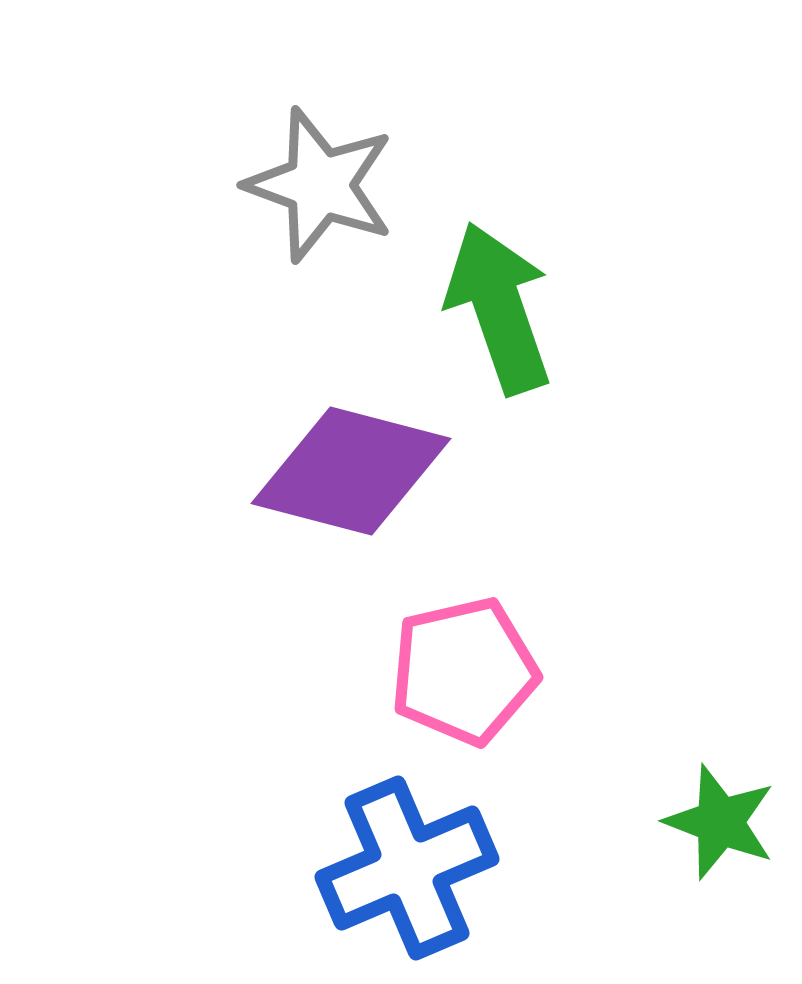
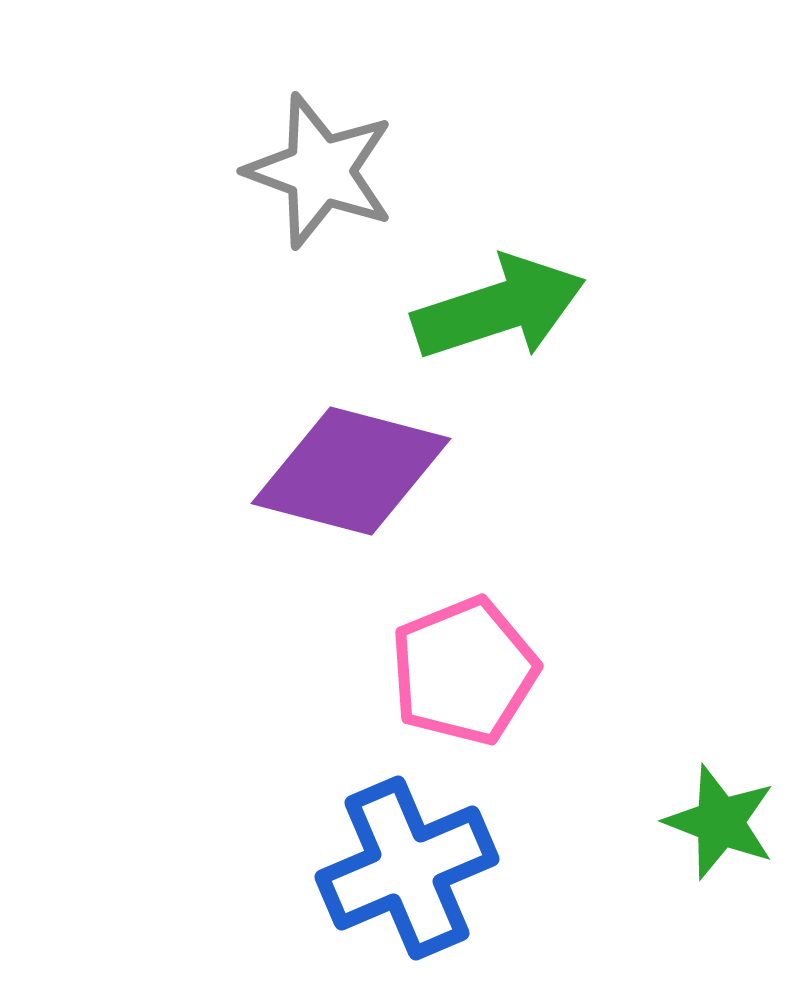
gray star: moved 14 px up
green arrow: rotated 91 degrees clockwise
pink pentagon: rotated 9 degrees counterclockwise
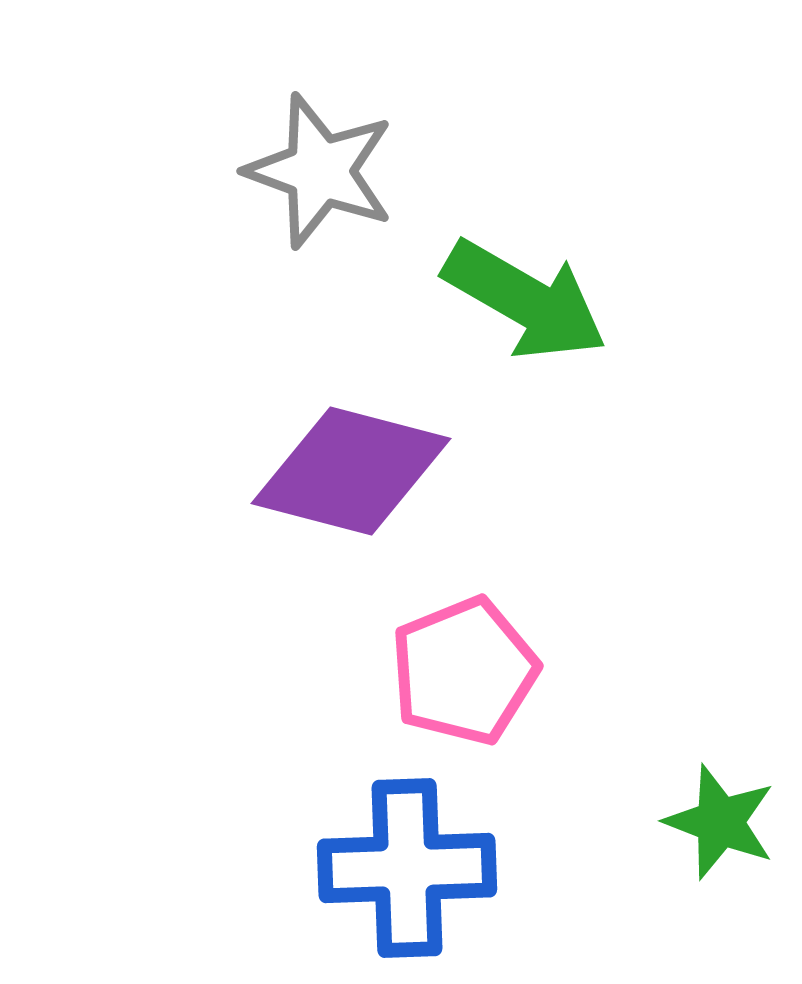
green arrow: moved 26 px right, 8 px up; rotated 48 degrees clockwise
blue cross: rotated 21 degrees clockwise
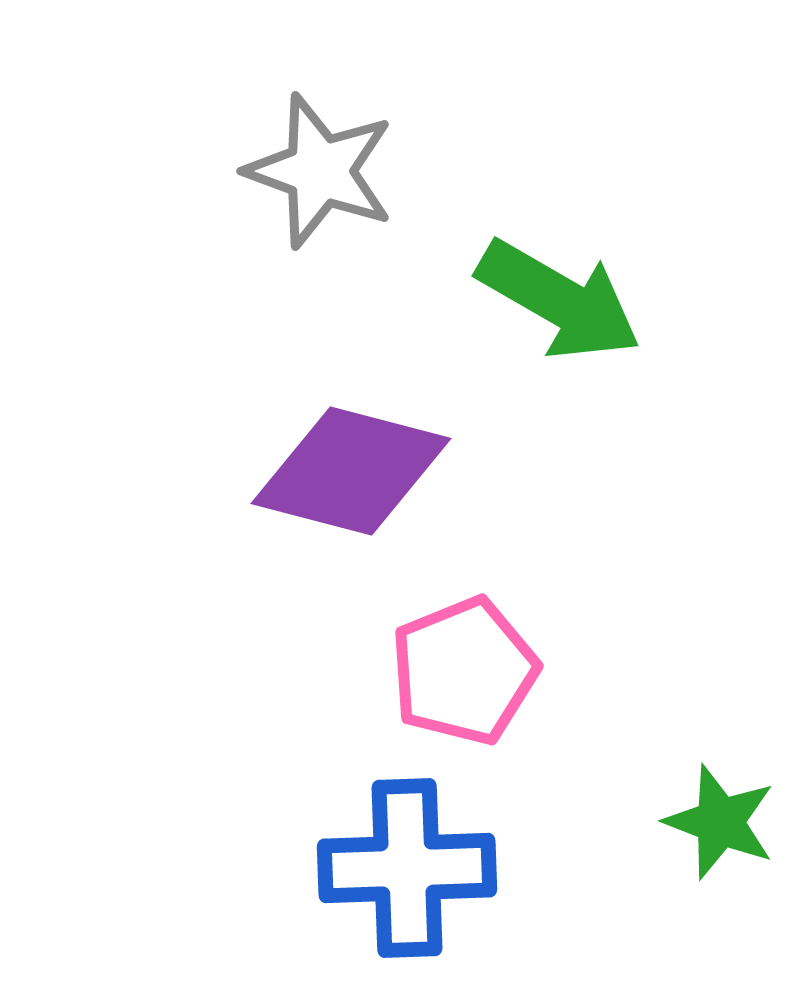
green arrow: moved 34 px right
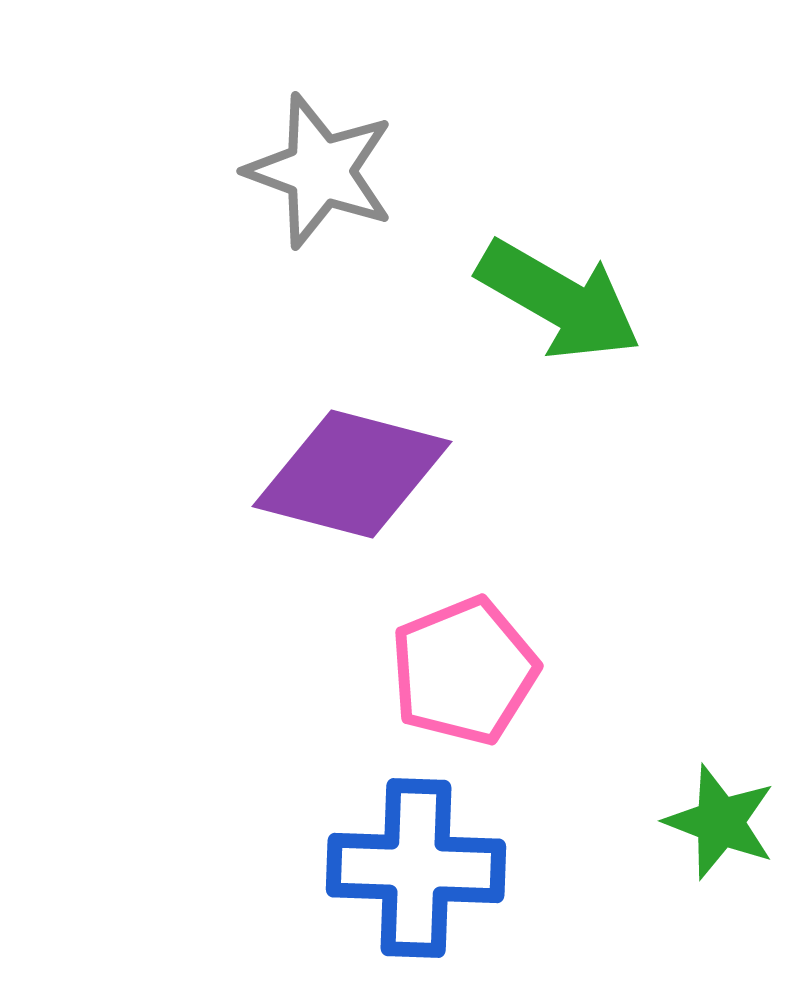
purple diamond: moved 1 px right, 3 px down
blue cross: moved 9 px right; rotated 4 degrees clockwise
